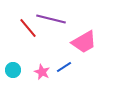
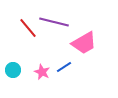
purple line: moved 3 px right, 3 px down
pink trapezoid: moved 1 px down
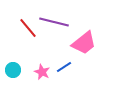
pink trapezoid: rotated 8 degrees counterclockwise
